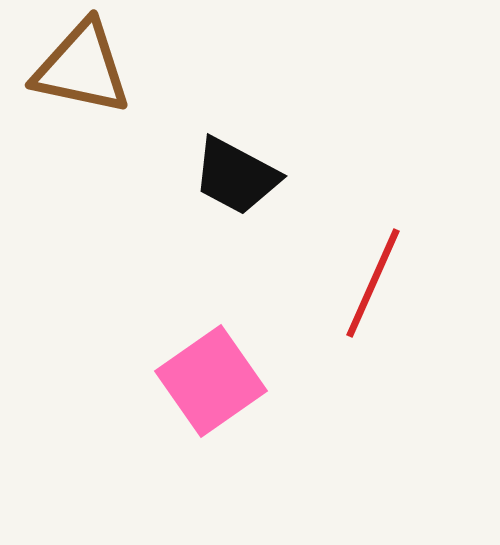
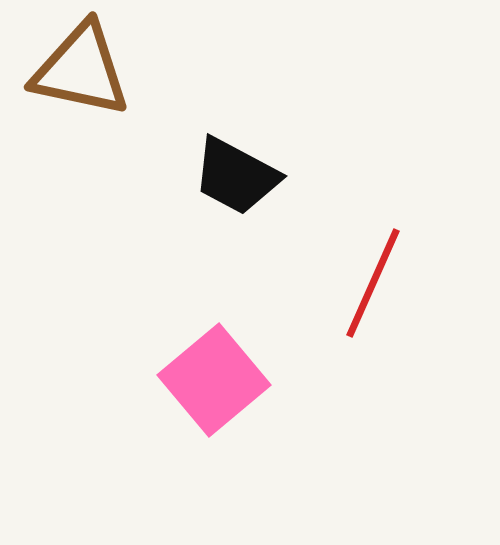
brown triangle: moved 1 px left, 2 px down
pink square: moved 3 px right, 1 px up; rotated 5 degrees counterclockwise
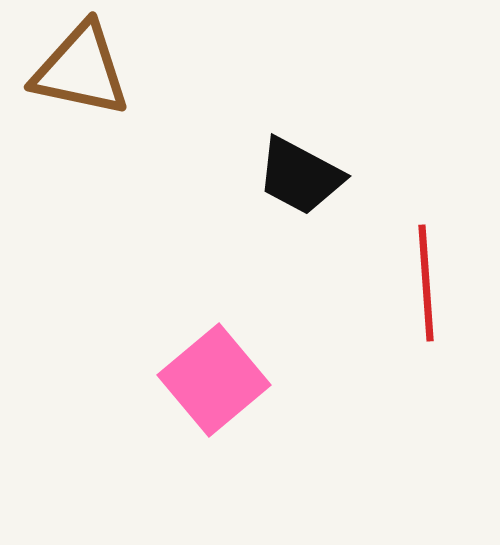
black trapezoid: moved 64 px right
red line: moved 53 px right; rotated 28 degrees counterclockwise
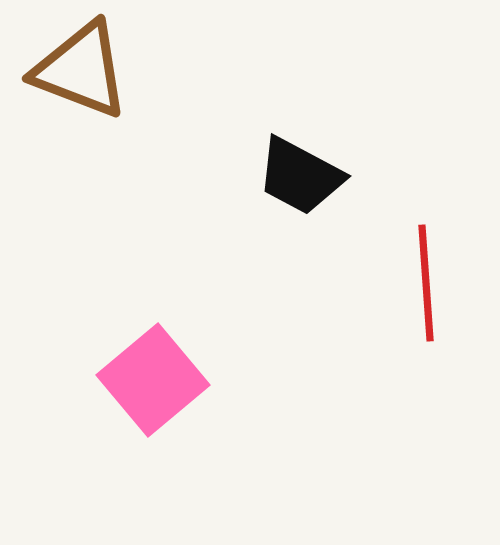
brown triangle: rotated 9 degrees clockwise
pink square: moved 61 px left
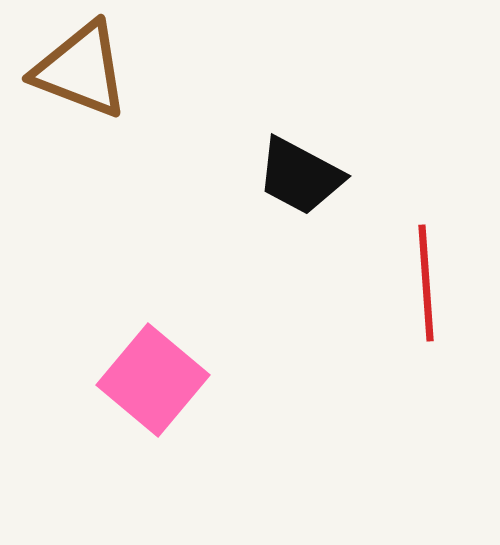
pink square: rotated 10 degrees counterclockwise
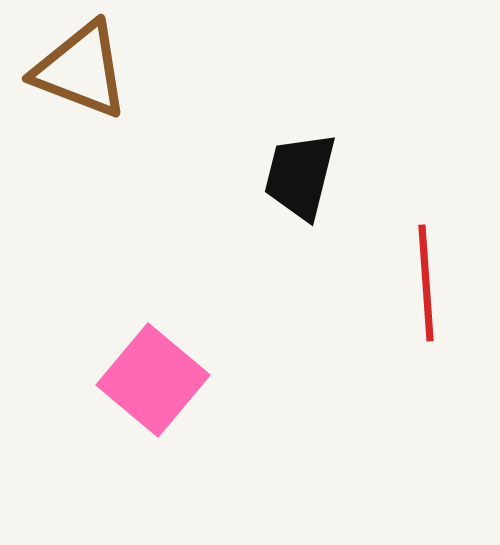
black trapezoid: rotated 76 degrees clockwise
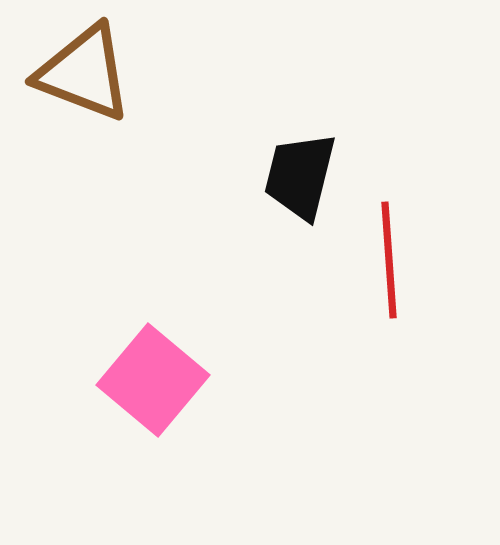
brown triangle: moved 3 px right, 3 px down
red line: moved 37 px left, 23 px up
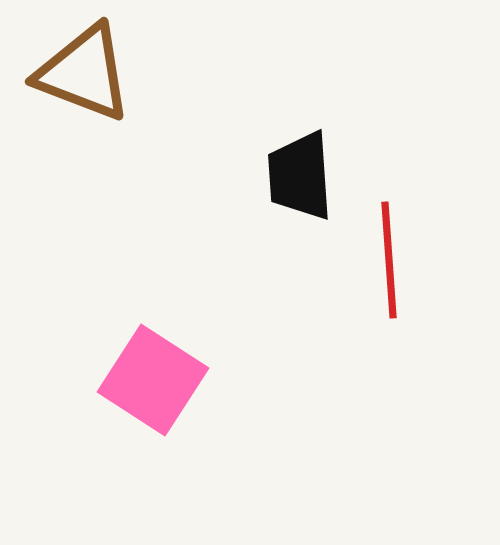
black trapezoid: rotated 18 degrees counterclockwise
pink square: rotated 7 degrees counterclockwise
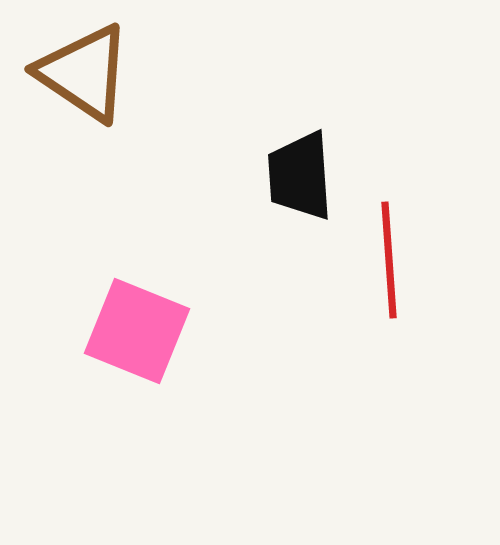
brown triangle: rotated 13 degrees clockwise
pink square: moved 16 px left, 49 px up; rotated 11 degrees counterclockwise
